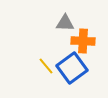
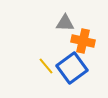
orange cross: rotated 10 degrees clockwise
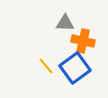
blue square: moved 3 px right
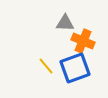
orange cross: rotated 10 degrees clockwise
blue square: rotated 16 degrees clockwise
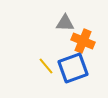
blue square: moved 2 px left
